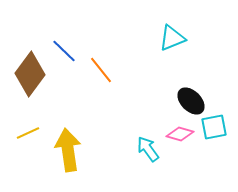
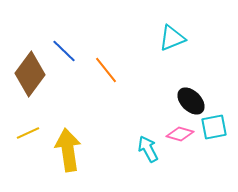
orange line: moved 5 px right
cyan arrow: rotated 8 degrees clockwise
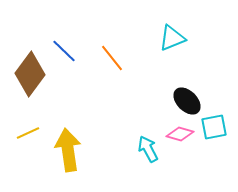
orange line: moved 6 px right, 12 px up
black ellipse: moved 4 px left
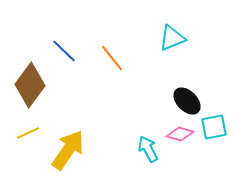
brown diamond: moved 11 px down
yellow arrow: rotated 42 degrees clockwise
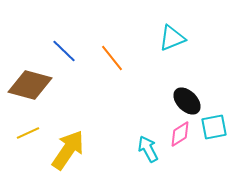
brown diamond: rotated 69 degrees clockwise
pink diamond: rotated 48 degrees counterclockwise
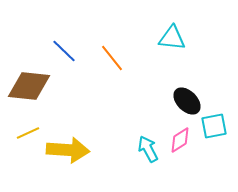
cyan triangle: rotated 28 degrees clockwise
brown diamond: moved 1 px left, 1 px down; rotated 9 degrees counterclockwise
cyan square: moved 1 px up
pink diamond: moved 6 px down
yellow arrow: rotated 60 degrees clockwise
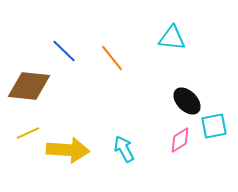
cyan arrow: moved 24 px left
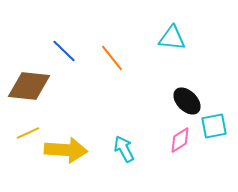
yellow arrow: moved 2 px left
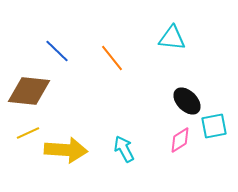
blue line: moved 7 px left
brown diamond: moved 5 px down
